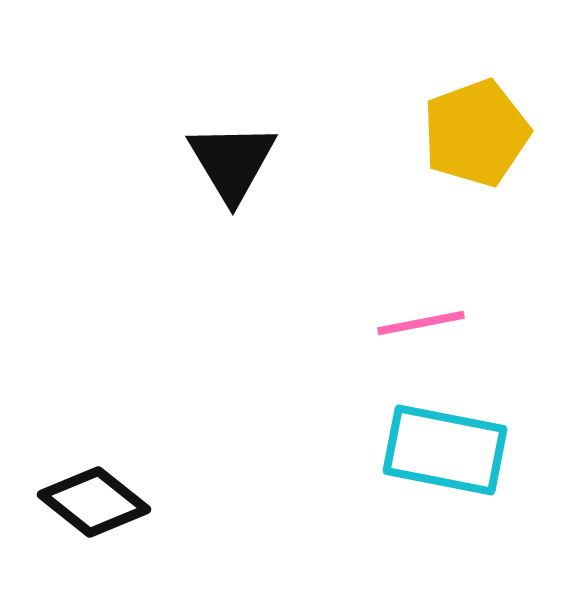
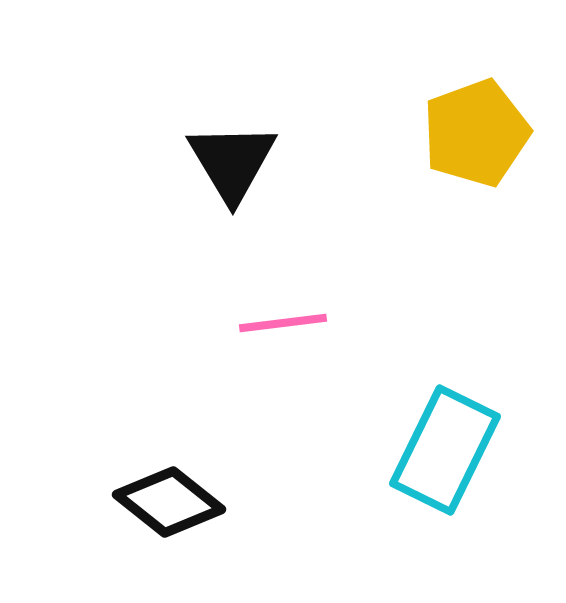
pink line: moved 138 px left; rotated 4 degrees clockwise
cyan rectangle: rotated 75 degrees counterclockwise
black diamond: moved 75 px right
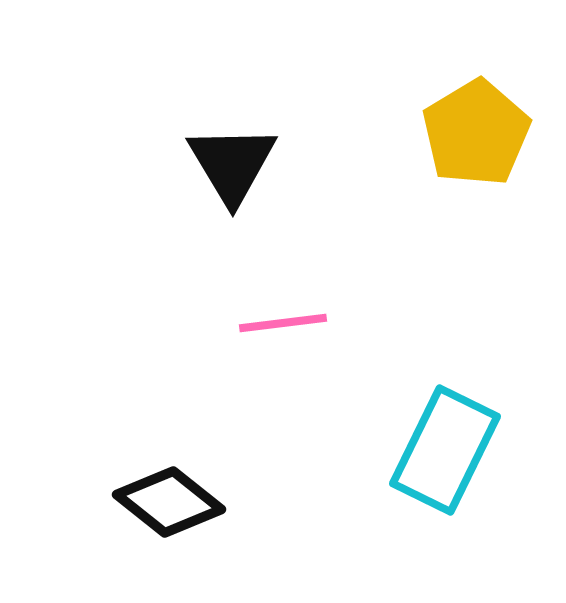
yellow pentagon: rotated 11 degrees counterclockwise
black triangle: moved 2 px down
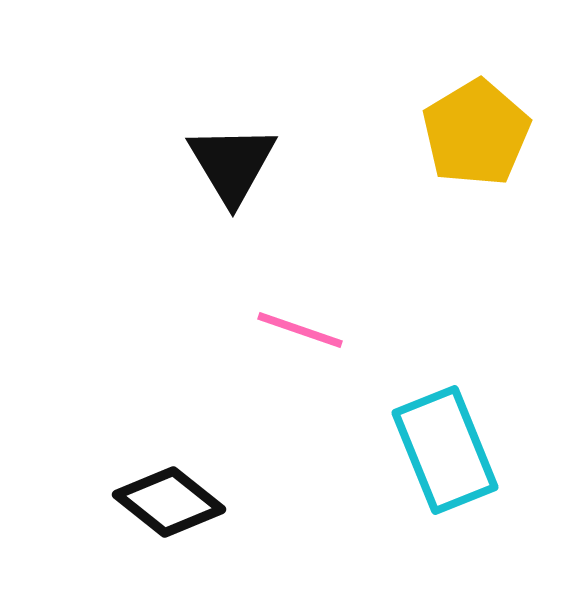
pink line: moved 17 px right, 7 px down; rotated 26 degrees clockwise
cyan rectangle: rotated 48 degrees counterclockwise
